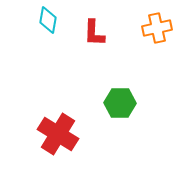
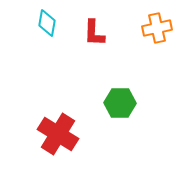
cyan diamond: moved 1 px left, 3 px down
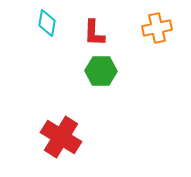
green hexagon: moved 19 px left, 32 px up
red cross: moved 3 px right, 3 px down
